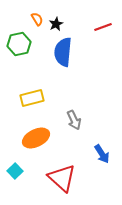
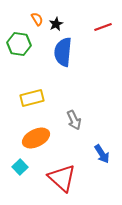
green hexagon: rotated 20 degrees clockwise
cyan square: moved 5 px right, 4 px up
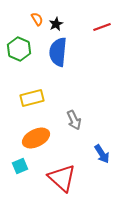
red line: moved 1 px left
green hexagon: moved 5 px down; rotated 15 degrees clockwise
blue semicircle: moved 5 px left
cyan square: moved 1 px up; rotated 21 degrees clockwise
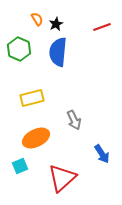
red triangle: rotated 36 degrees clockwise
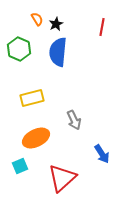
red line: rotated 60 degrees counterclockwise
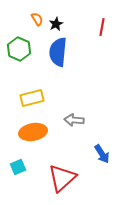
gray arrow: rotated 120 degrees clockwise
orange ellipse: moved 3 px left, 6 px up; rotated 16 degrees clockwise
cyan square: moved 2 px left, 1 px down
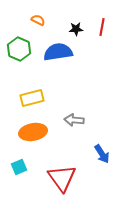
orange semicircle: moved 1 px right, 1 px down; rotated 32 degrees counterclockwise
black star: moved 20 px right, 5 px down; rotated 24 degrees clockwise
blue semicircle: rotated 76 degrees clockwise
cyan square: moved 1 px right
red triangle: rotated 24 degrees counterclockwise
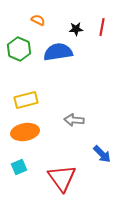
yellow rectangle: moved 6 px left, 2 px down
orange ellipse: moved 8 px left
blue arrow: rotated 12 degrees counterclockwise
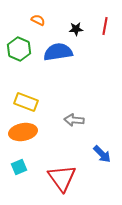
red line: moved 3 px right, 1 px up
yellow rectangle: moved 2 px down; rotated 35 degrees clockwise
orange ellipse: moved 2 px left
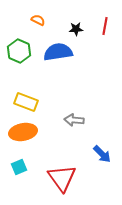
green hexagon: moved 2 px down
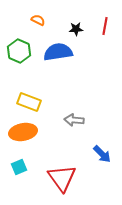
yellow rectangle: moved 3 px right
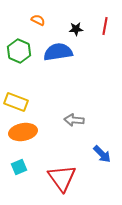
yellow rectangle: moved 13 px left
